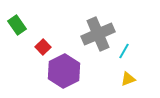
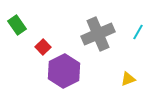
cyan line: moved 14 px right, 19 px up
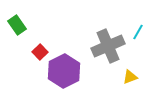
gray cross: moved 10 px right, 12 px down
red square: moved 3 px left, 5 px down
yellow triangle: moved 2 px right, 2 px up
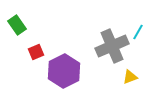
gray cross: moved 4 px right
red square: moved 4 px left; rotated 21 degrees clockwise
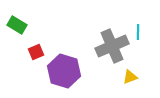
green rectangle: rotated 24 degrees counterclockwise
cyan line: rotated 28 degrees counterclockwise
purple hexagon: rotated 16 degrees counterclockwise
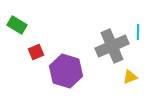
purple hexagon: moved 2 px right
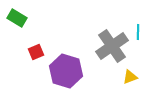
green rectangle: moved 7 px up
gray cross: rotated 12 degrees counterclockwise
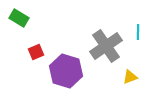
green rectangle: moved 2 px right
gray cross: moved 6 px left
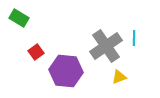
cyan line: moved 4 px left, 6 px down
red square: rotated 14 degrees counterclockwise
purple hexagon: rotated 12 degrees counterclockwise
yellow triangle: moved 11 px left
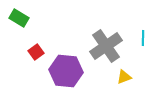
cyan line: moved 9 px right
yellow triangle: moved 5 px right
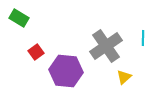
yellow triangle: rotated 21 degrees counterclockwise
